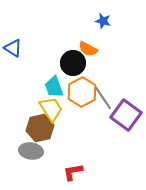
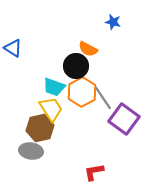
blue star: moved 10 px right, 1 px down
black circle: moved 3 px right, 3 px down
cyan trapezoid: rotated 50 degrees counterclockwise
purple square: moved 2 px left, 4 px down
red L-shape: moved 21 px right
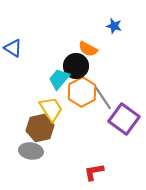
blue star: moved 1 px right, 4 px down
cyan trapezoid: moved 5 px right, 8 px up; rotated 110 degrees clockwise
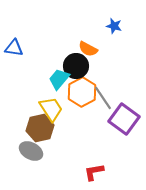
blue triangle: moved 1 px right; rotated 24 degrees counterclockwise
gray ellipse: rotated 20 degrees clockwise
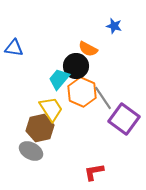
orange hexagon: rotated 8 degrees counterclockwise
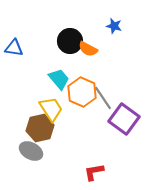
black circle: moved 6 px left, 25 px up
cyan trapezoid: rotated 100 degrees clockwise
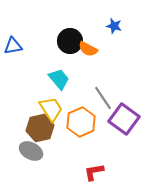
blue triangle: moved 1 px left, 2 px up; rotated 18 degrees counterclockwise
orange hexagon: moved 1 px left, 30 px down; rotated 12 degrees clockwise
